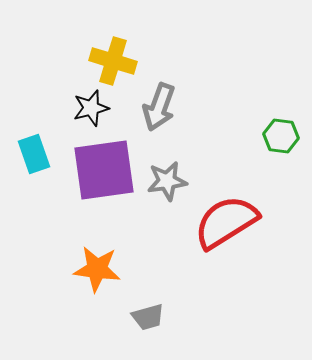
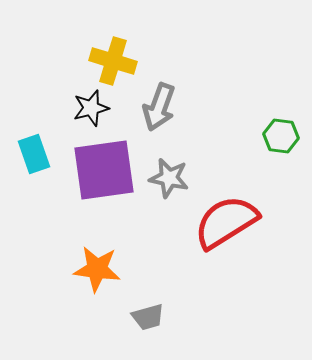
gray star: moved 2 px right, 3 px up; rotated 21 degrees clockwise
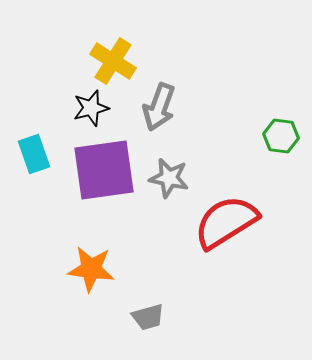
yellow cross: rotated 15 degrees clockwise
orange star: moved 6 px left
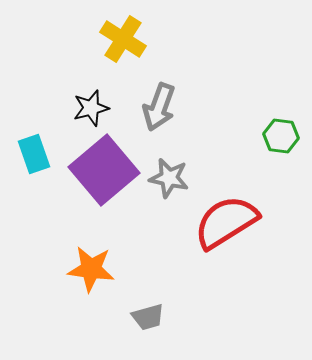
yellow cross: moved 10 px right, 22 px up
purple square: rotated 32 degrees counterclockwise
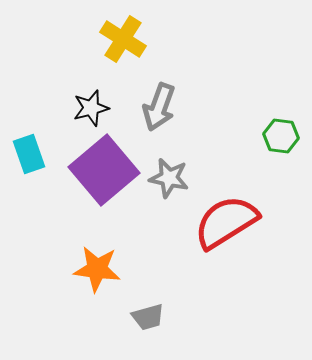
cyan rectangle: moved 5 px left
orange star: moved 6 px right
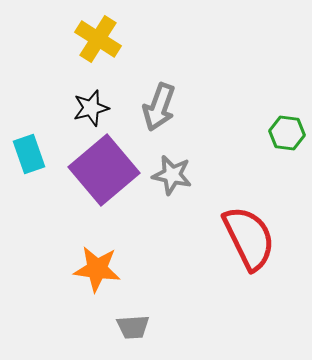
yellow cross: moved 25 px left
green hexagon: moved 6 px right, 3 px up
gray star: moved 3 px right, 3 px up
red semicircle: moved 23 px right, 16 px down; rotated 96 degrees clockwise
gray trapezoid: moved 15 px left, 10 px down; rotated 12 degrees clockwise
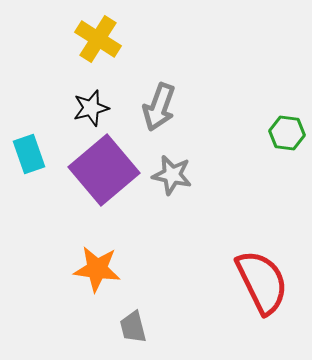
red semicircle: moved 13 px right, 44 px down
gray trapezoid: rotated 80 degrees clockwise
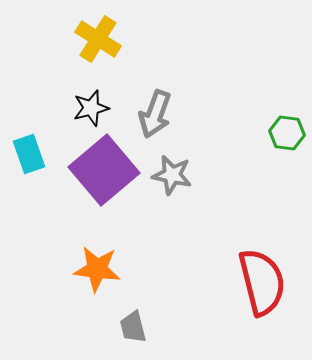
gray arrow: moved 4 px left, 7 px down
red semicircle: rotated 12 degrees clockwise
